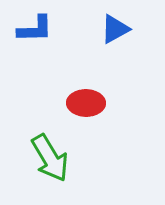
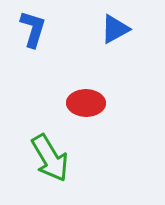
blue L-shape: moved 2 px left; rotated 72 degrees counterclockwise
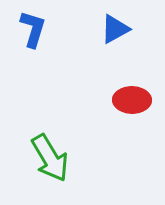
red ellipse: moved 46 px right, 3 px up
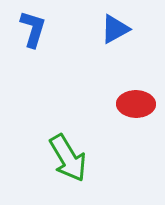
red ellipse: moved 4 px right, 4 px down
green arrow: moved 18 px right
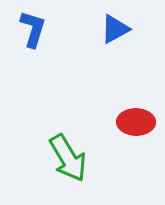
red ellipse: moved 18 px down
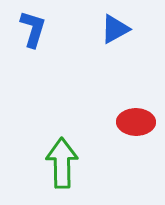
green arrow: moved 6 px left, 5 px down; rotated 150 degrees counterclockwise
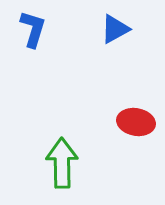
red ellipse: rotated 9 degrees clockwise
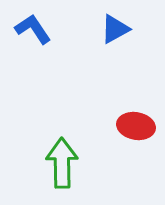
blue L-shape: rotated 51 degrees counterclockwise
red ellipse: moved 4 px down
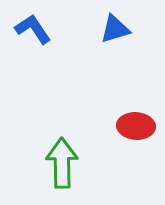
blue triangle: rotated 12 degrees clockwise
red ellipse: rotated 6 degrees counterclockwise
